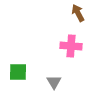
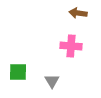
brown arrow: rotated 54 degrees counterclockwise
gray triangle: moved 2 px left, 1 px up
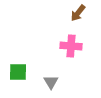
brown arrow: rotated 60 degrees counterclockwise
gray triangle: moved 1 px left, 1 px down
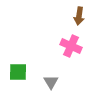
brown arrow: moved 1 px right, 3 px down; rotated 30 degrees counterclockwise
pink cross: rotated 20 degrees clockwise
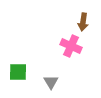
brown arrow: moved 4 px right, 6 px down
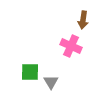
brown arrow: moved 2 px up
green square: moved 12 px right
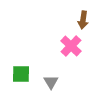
pink cross: rotated 20 degrees clockwise
green square: moved 9 px left, 2 px down
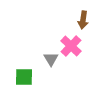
green square: moved 3 px right, 3 px down
gray triangle: moved 23 px up
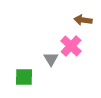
brown arrow: rotated 90 degrees clockwise
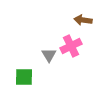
pink cross: rotated 20 degrees clockwise
gray triangle: moved 2 px left, 4 px up
